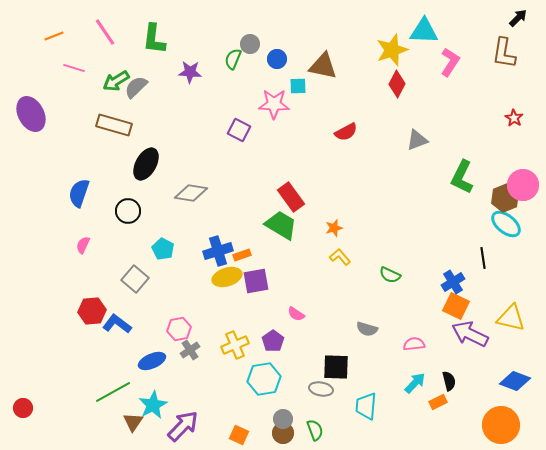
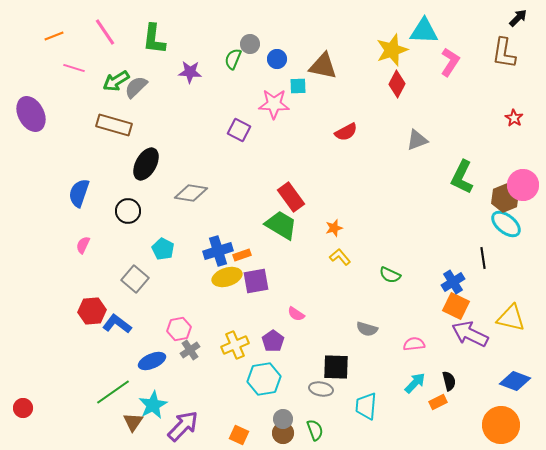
green line at (113, 392): rotated 6 degrees counterclockwise
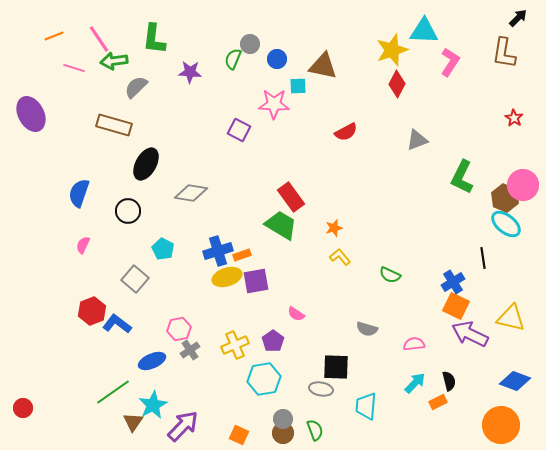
pink line at (105, 32): moved 6 px left, 7 px down
green arrow at (116, 81): moved 2 px left, 20 px up; rotated 24 degrees clockwise
brown hexagon at (505, 198): rotated 16 degrees counterclockwise
red hexagon at (92, 311): rotated 16 degrees counterclockwise
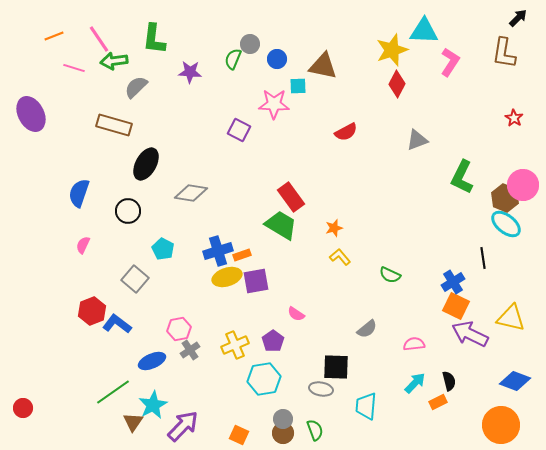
gray semicircle at (367, 329): rotated 55 degrees counterclockwise
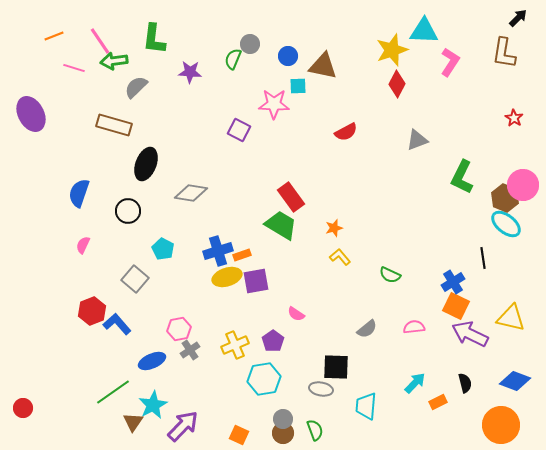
pink line at (99, 39): moved 1 px right, 2 px down
blue circle at (277, 59): moved 11 px right, 3 px up
black ellipse at (146, 164): rotated 8 degrees counterclockwise
blue L-shape at (117, 324): rotated 12 degrees clockwise
pink semicircle at (414, 344): moved 17 px up
black semicircle at (449, 381): moved 16 px right, 2 px down
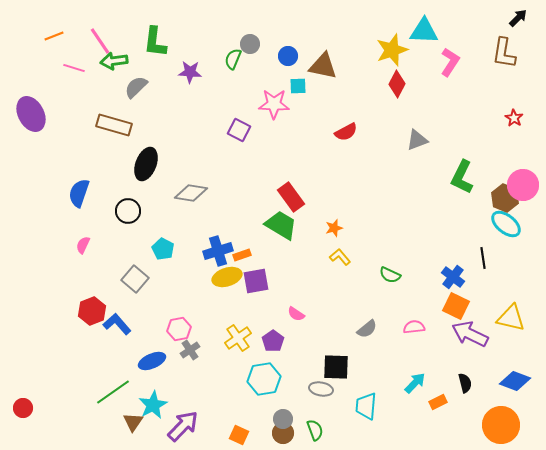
green L-shape at (154, 39): moved 1 px right, 3 px down
blue cross at (453, 282): moved 5 px up; rotated 20 degrees counterclockwise
yellow cross at (235, 345): moved 3 px right, 7 px up; rotated 12 degrees counterclockwise
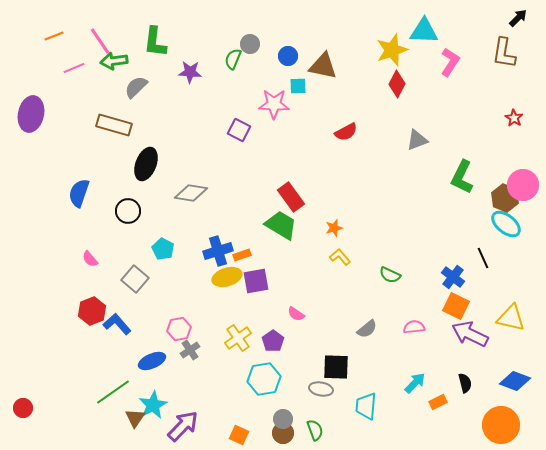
pink line at (74, 68): rotated 40 degrees counterclockwise
purple ellipse at (31, 114): rotated 40 degrees clockwise
pink semicircle at (83, 245): moved 7 px right, 14 px down; rotated 66 degrees counterclockwise
black line at (483, 258): rotated 15 degrees counterclockwise
brown triangle at (133, 422): moved 2 px right, 4 px up
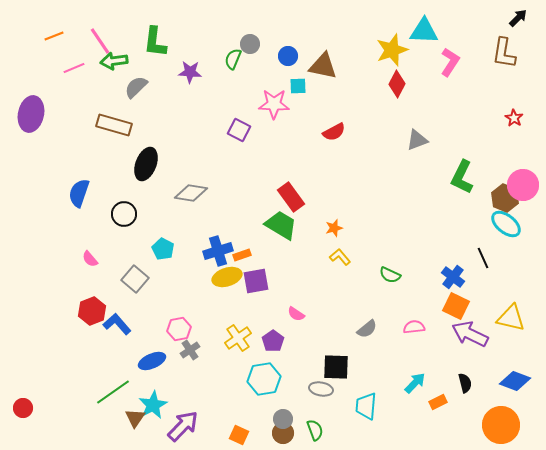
red semicircle at (346, 132): moved 12 px left
black circle at (128, 211): moved 4 px left, 3 px down
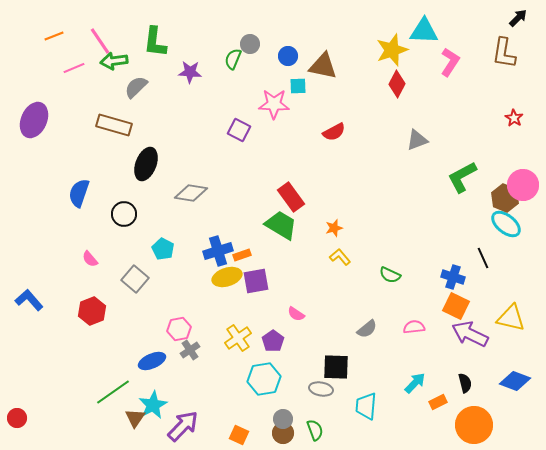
purple ellipse at (31, 114): moved 3 px right, 6 px down; rotated 12 degrees clockwise
green L-shape at (462, 177): rotated 36 degrees clockwise
blue cross at (453, 277): rotated 20 degrees counterclockwise
blue L-shape at (117, 324): moved 88 px left, 24 px up
red circle at (23, 408): moved 6 px left, 10 px down
orange circle at (501, 425): moved 27 px left
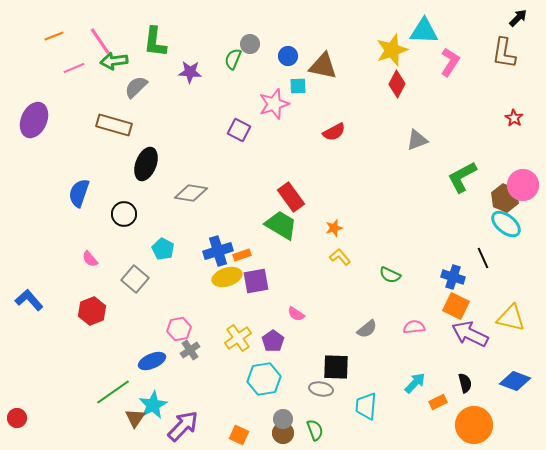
pink star at (274, 104): rotated 20 degrees counterclockwise
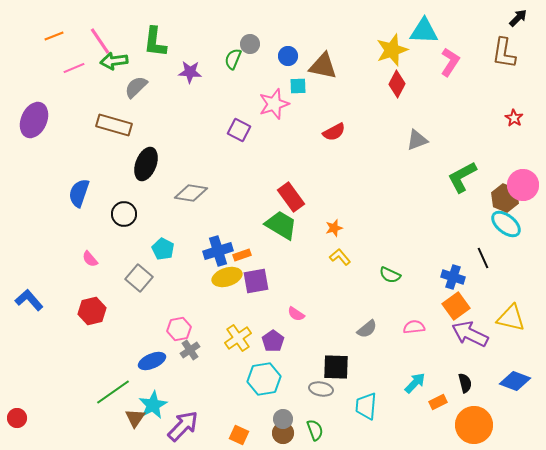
gray square at (135, 279): moved 4 px right, 1 px up
orange square at (456, 306): rotated 28 degrees clockwise
red hexagon at (92, 311): rotated 8 degrees clockwise
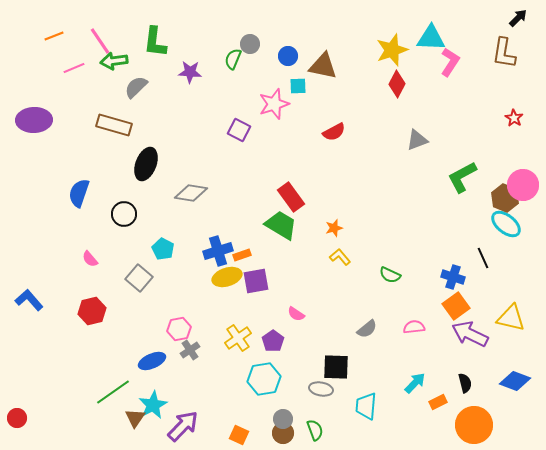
cyan triangle at (424, 31): moved 7 px right, 7 px down
purple ellipse at (34, 120): rotated 64 degrees clockwise
